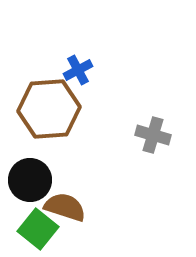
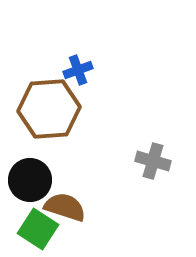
blue cross: rotated 8 degrees clockwise
gray cross: moved 26 px down
green square: rotated 6 degrees counterclockwise
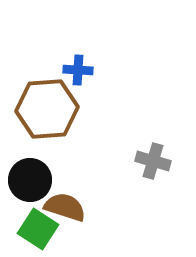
blue cross: rotated 24 degrees clockwise
brown hexagon: moved 2 px left
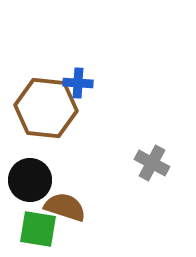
blue cross: moved 13 px down
brown hexagon: moved 1 px left, 1 px up; rotated 10 degrees clockwise
gray cross: moved 1 px left, 2 px down; rotated 12 degrees clockwise
green square: rotated 24 degrees counterclockwise
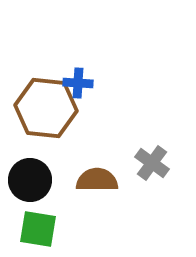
gray cross: rotated 8 degrees clockwise
brown semicircle: moved 32 px right, 27 px up; rotated 18 degrees counterclockwise
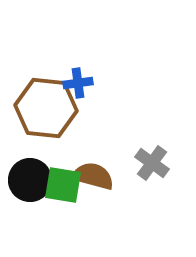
blue cross: rotated 12 degrees counterclockwise
brown semicircle: moved 4 px left, 4 px up; rotated 15 degrees clockwise
green square: moved 25 px right, 44 px up
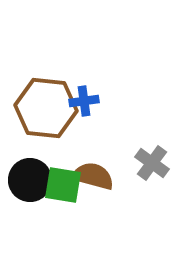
blue cross: moved 6 px right, 18 px down
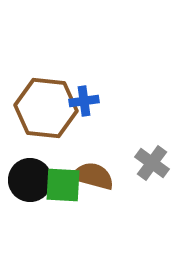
green square: rotated 6 degrees counterclockwise
